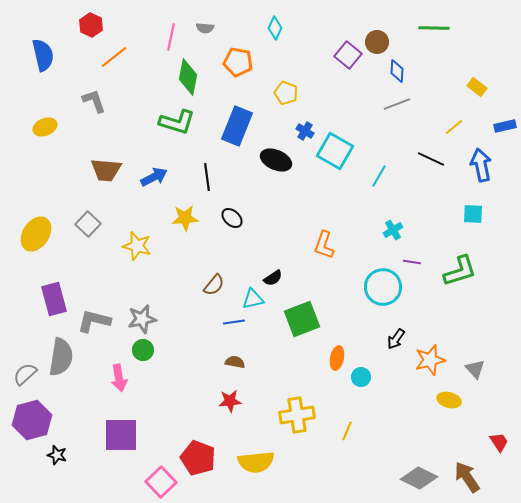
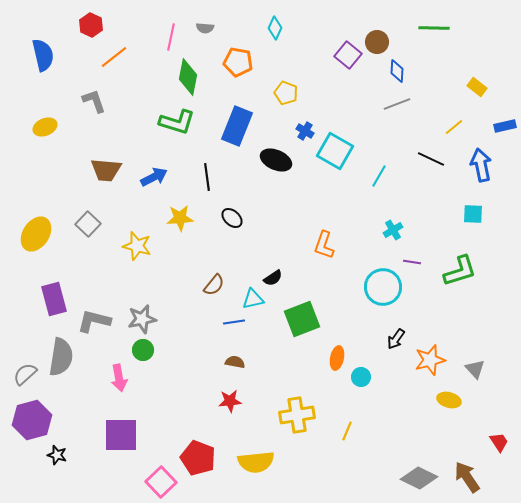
yellow star at (185, 218): moved 5 px left
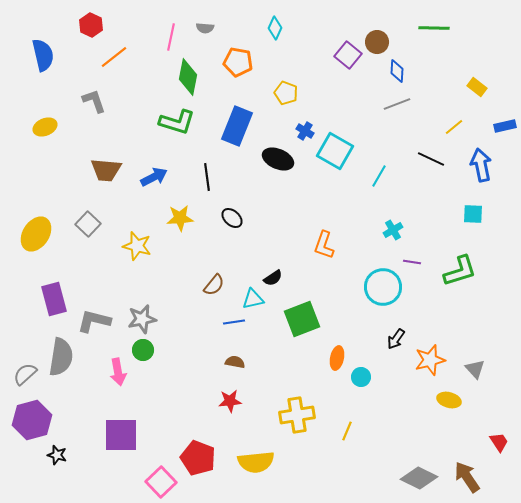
black ellipse at (276, 160): moved 2 px right, 1 px up
pink arrow at (119, 378): moved 1 px left, 6 px up
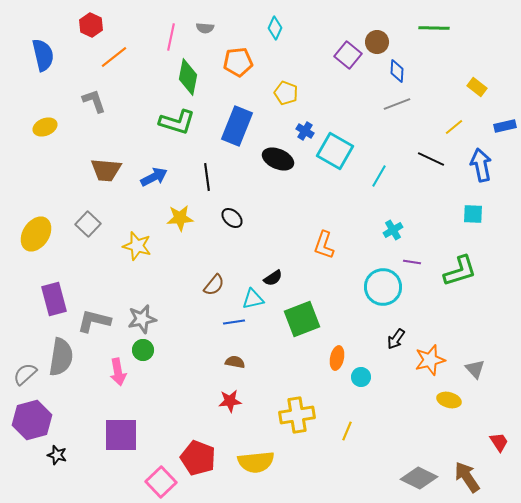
orange pentagon at (238, 62): rotated 16 degrees counterclockwise
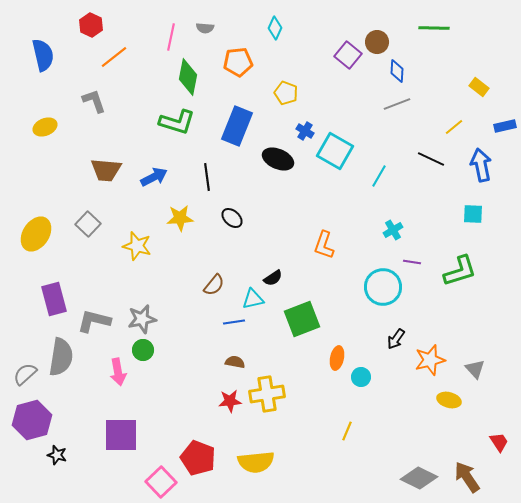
yellow rectangle at (477, 87): moved 2 px right
yellow cross at (297, 415): moved 30 px left, 21 px up
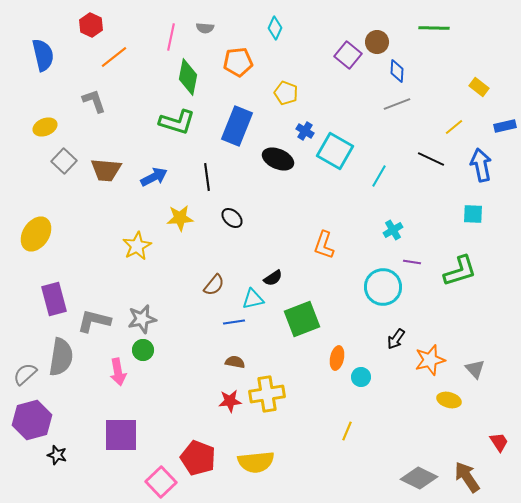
gray square at (88, 224): moved 24 px left, 63 px up
yellow star at (137, 246): rotated 28 degrees clockwise
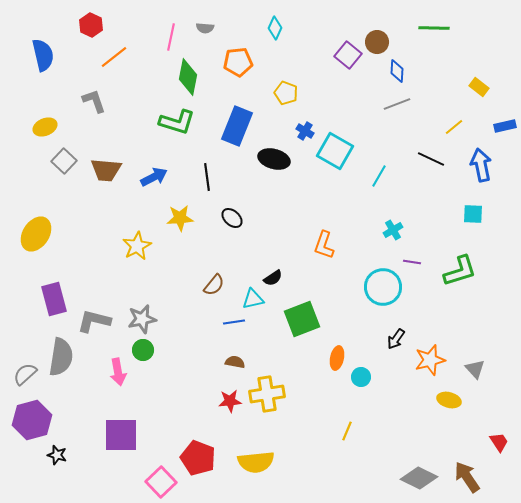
black ellipse at (278, 159): moved 4 px left; rotated 8 degrees counterclockwise
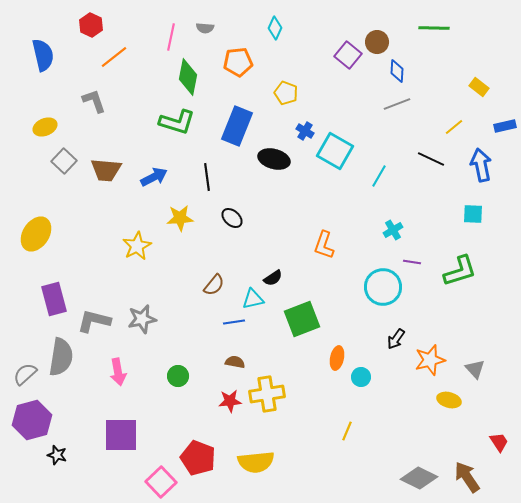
green circle at (143, 350): moved 35 px right, 26 px down
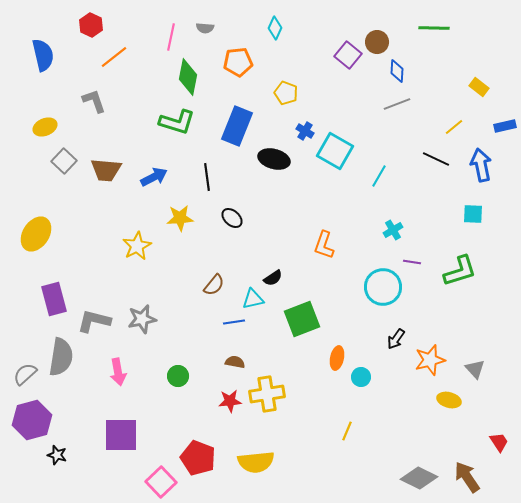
black line at (431, 159): moved 5 px right
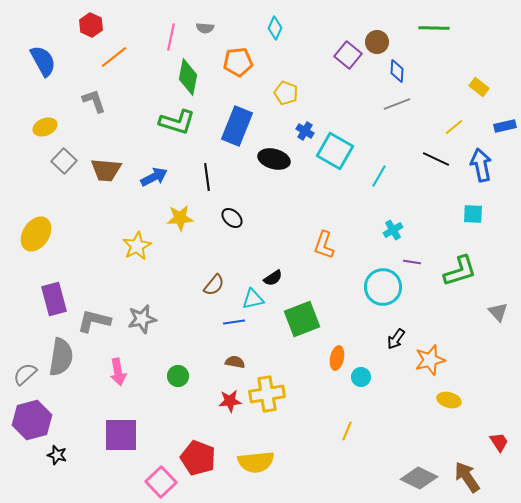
blue semicircle at (43, 55): moved 6 px down; rotated 16 degrees counterclockwise
gray triangle at (475, 369): moved 23 px right, 57 px up
